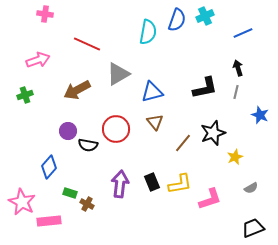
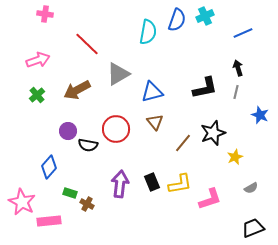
red line: rotated 20 degrees clockwise
green cross: moved 12 px right; rotated 21 degrees counterclockwise
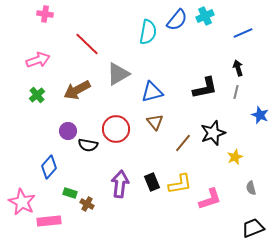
blue semicircle: rotated 20 degrees clockwise
gray semicircle: rotated 104 degrees clockwise
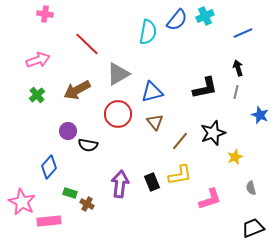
red circle: moved 2 px right, 15 px up
brown line: moved 3 px left, 2 px up
yellow L-shape: moved 9 px up
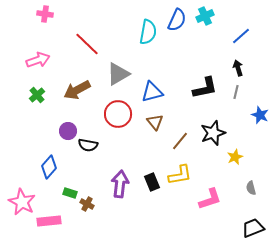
blue semicircle: rotated 15 degrees counterclockwise
blue line: moved 2 px left, 3 px down; rotated 18 degrees counterclockwise
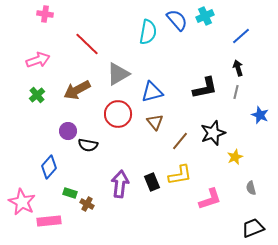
blue semicircle: rotated 65 degrees counterclockwise
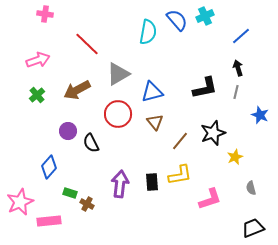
black semicircle: moved 3 px right, 2 px up; rotated 54 degrees clockwise
black rectangle: rotated 18 degrees clockwise
pink star: moved 2 px left; rotated 20 degrees clockwise
